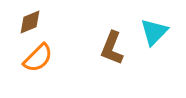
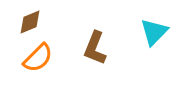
brown L-shape: moved 17 px left
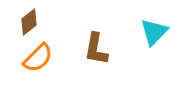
brown diamond: moved 1 px left; rotated 16 degrees counterclockwise
brown L-shape: moved 1 px right, 1 px down; rotated 12 degrees counterclockwise
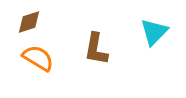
brown diamond: rotated 20 degrees clockwise
orange semicircle: rotated 104 degrees counterclockwise
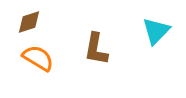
cyan triangle: moved 2 px right, 1 px up
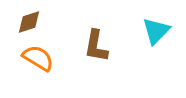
brown L-shape: moved 3 px up
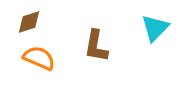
cyan triangle: moved 1 px left, 3 px up
orange semicircle: moved 1 px right; rotated 8 degrees counterclockwise
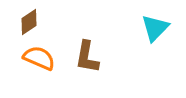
brown diamond: rotated 16 degrees counterclockwise
brown L-shape: moved 9 px left, 11 px down
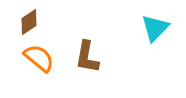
orange semicircle: rotated 16 degrees clockwise
